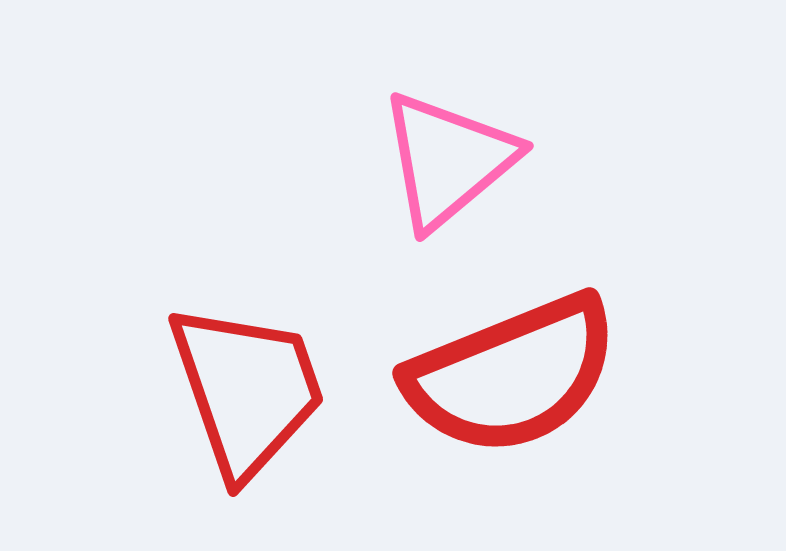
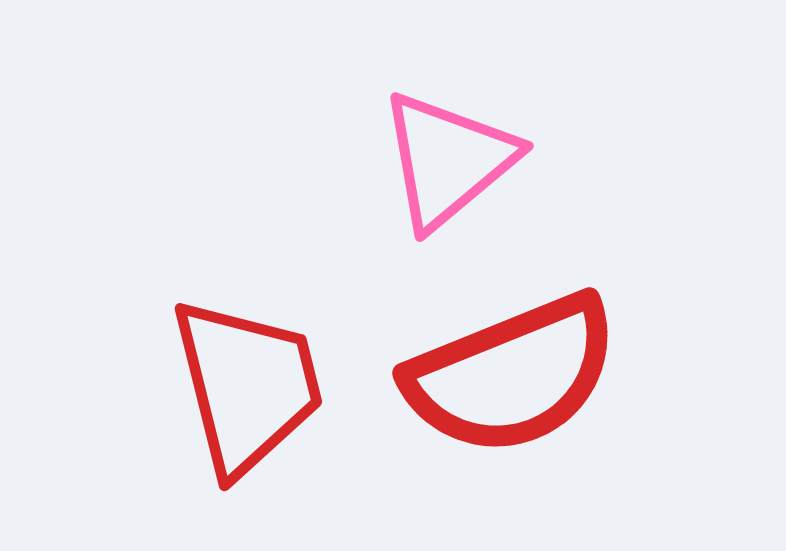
red trapezoid: moved 4 px up; rotated 5 degrees clockwise
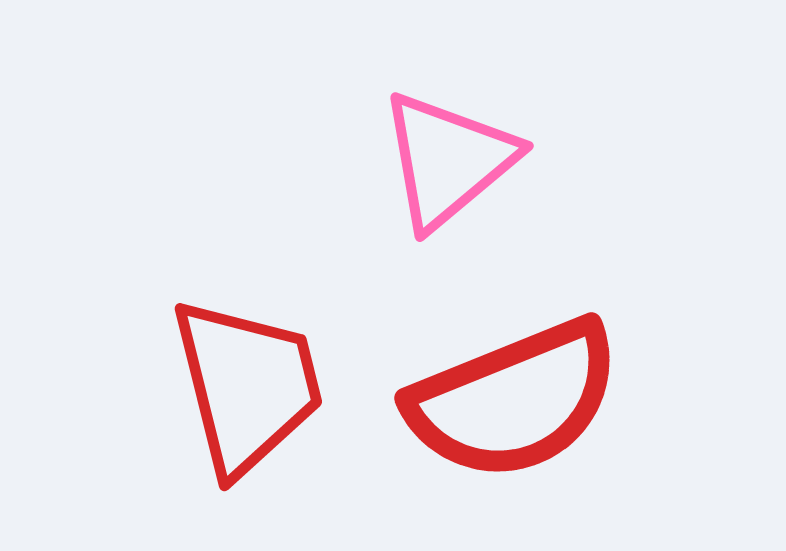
red semicircle: moved 2 px right, 25 px down
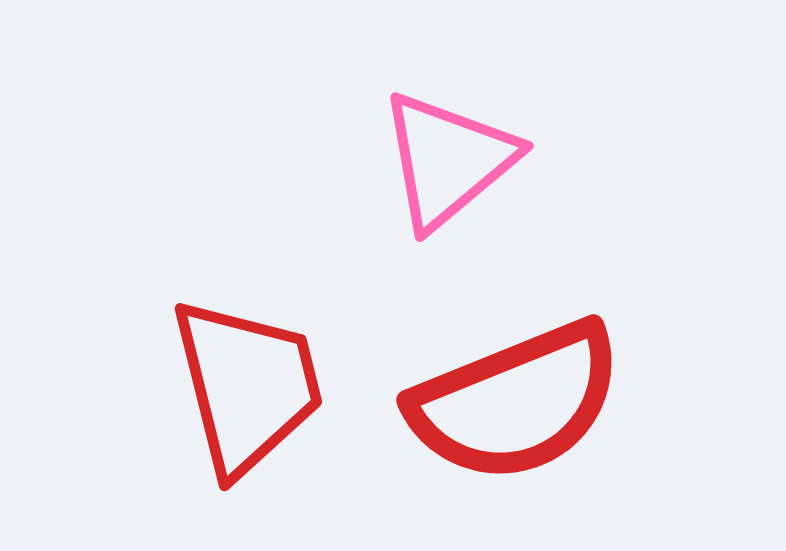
red semicircle: moved 2 px right, 2 px down
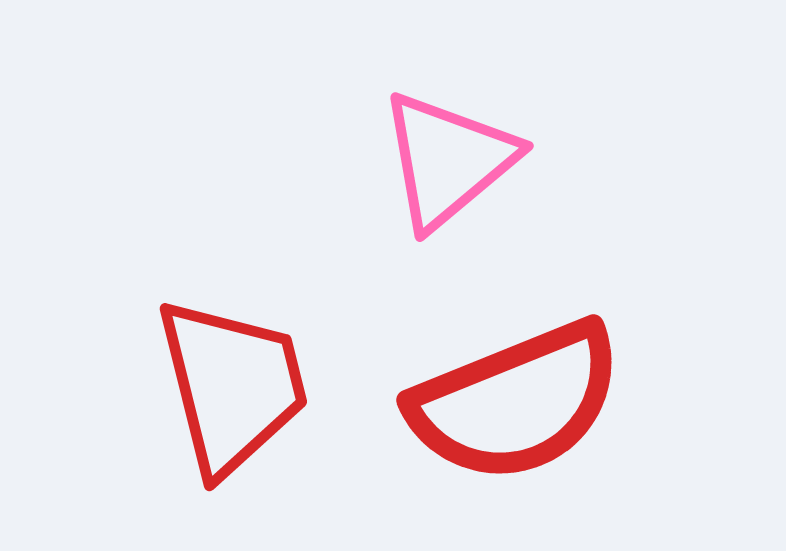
red trapezoid: moved 15 px left
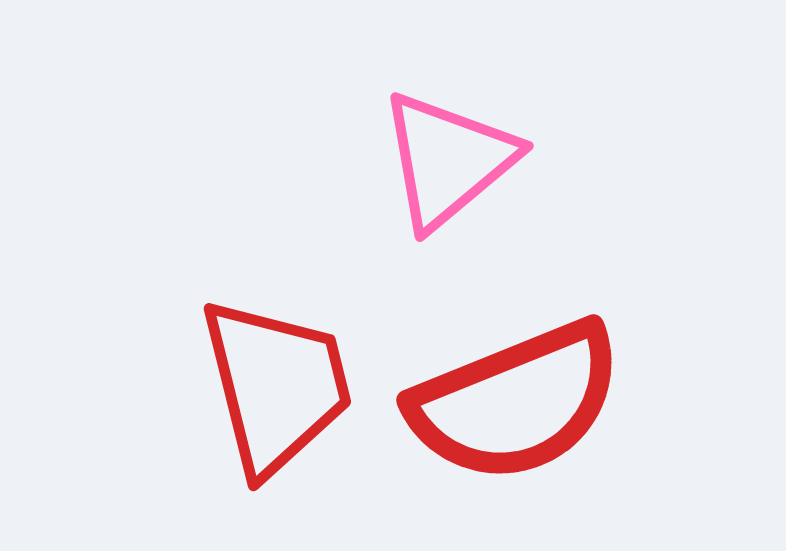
red trapezoid: moved 44 px right
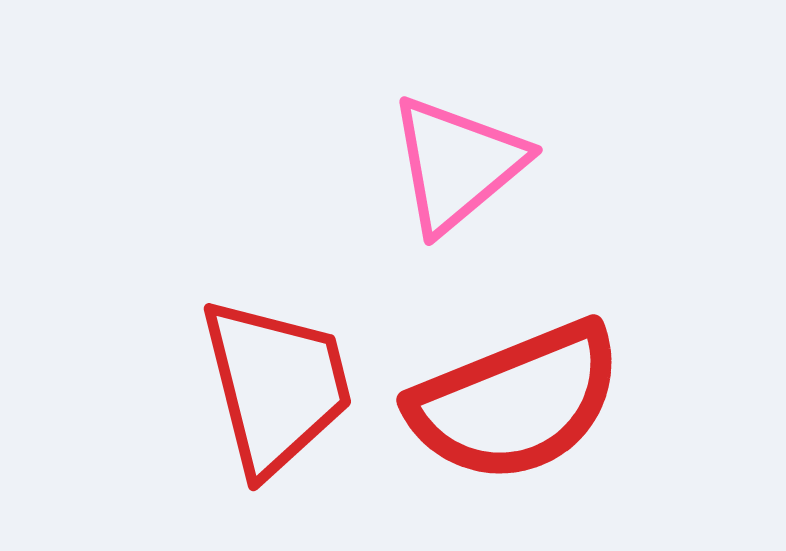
pink triangle: moved 9 px right, 4 px down
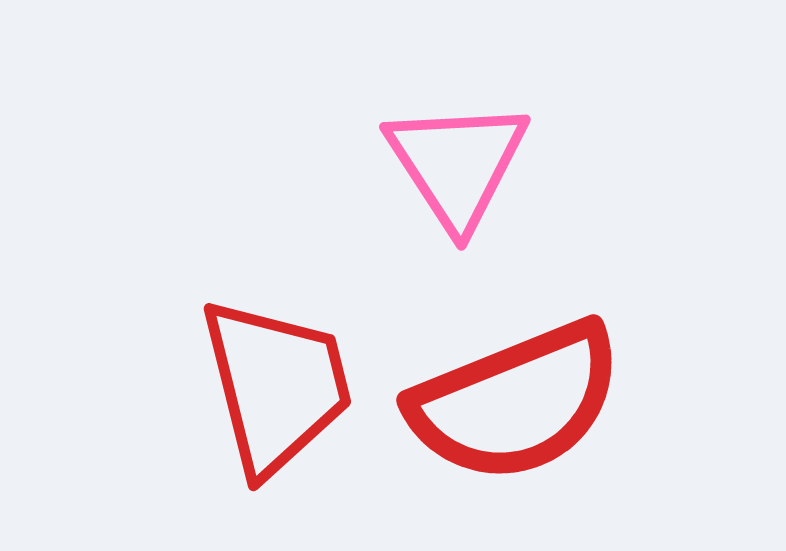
pink triangle: rotated 23 degrees counterclockwise
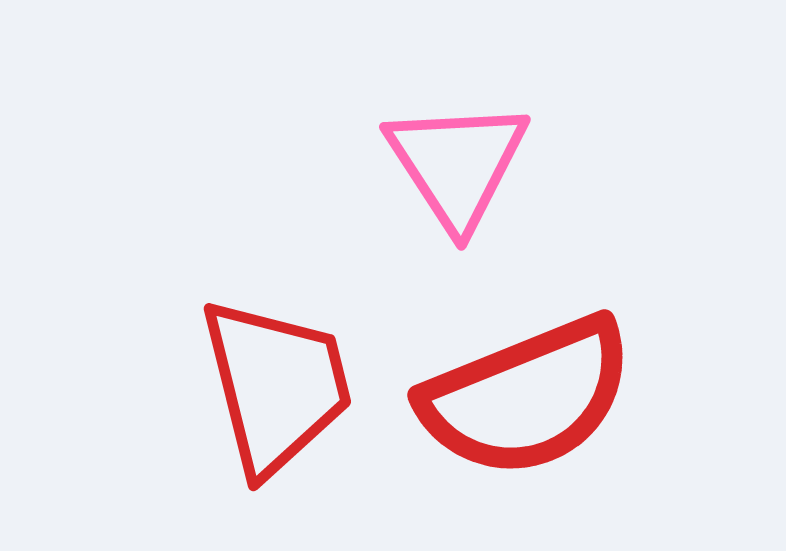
red semicircle: moved 11 px right, 5 px up
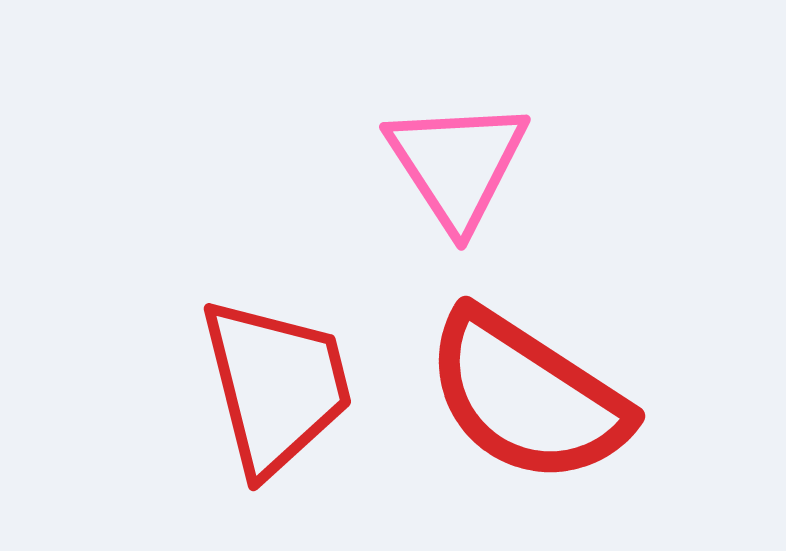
red semicircle: rotated 55 degrees clockwise
